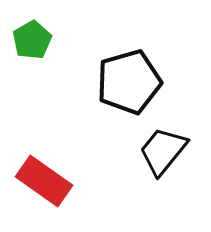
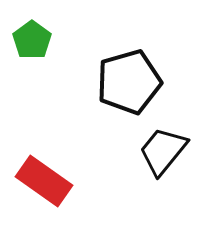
green pentagon: rotated 6 degrees counterclockwise
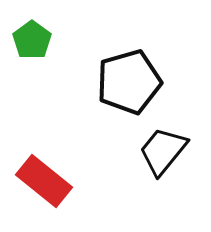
red rectangle: rotated 4 degrees clockwise
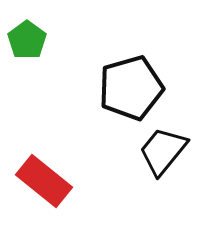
green pentagon: moved 5 px left
black pentagon: moved 2 px right, 6 px down
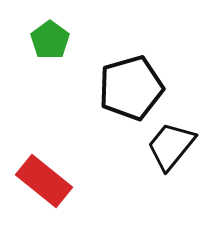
green pentagon: moved 23 px right
black trapezoid: moved 8 px right, 5 px up
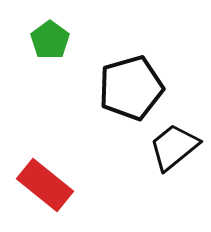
black trapezoid: moved 3 px right, 1 px down; rotated 12 degrees clockwise
red rectangle: moved 1 px right, 4 px down
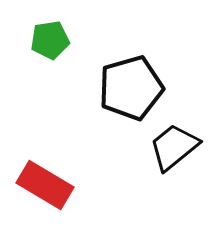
green pentagon: rotated 27 degrees clockwise
red rectangle: rotated 8 degrees counterclockwise
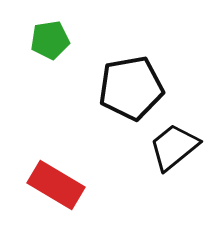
black pentagon: rotated 6 degrees clockwise
red rectangle: moved 11 px right
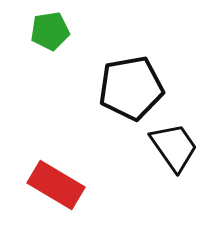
green pentagon: moved 9 px up
black trapezoid: rotated 94 degrees clockwise
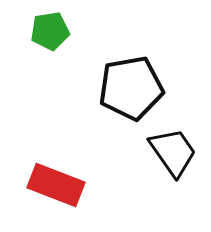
black trapezoid: moved 1 px left, 5 px down
red rectangle: rotated 10 degrees counterclockwise
